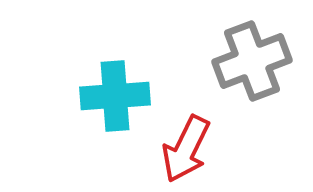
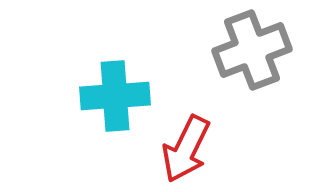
gray cross: moved 11 px up
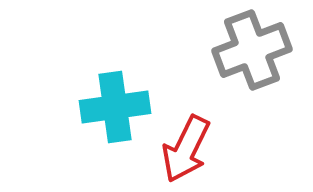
cyan cross: moved 11 px down; rotated 4 degrees counterclockwise
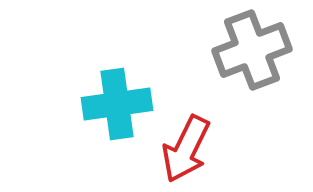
cyan cross: moved 2 px right, 3 px up
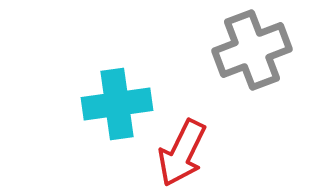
red arrow: moved 4 px left, 4 px down
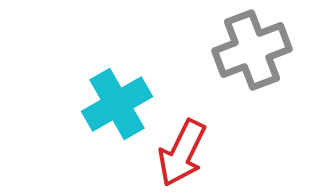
cyan cross: rotated 22 degrees counterclockwise
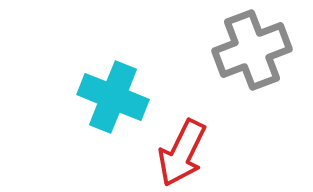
cyan cross: moved 4 px left, 7 px up; rotated 38 degrees counterclockwise
